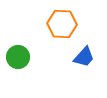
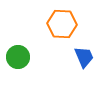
blue trapezoid: rotated 65 degrees counterclockwise
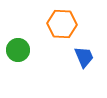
green circle: moved 7 px up
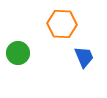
green circle: moved 3 px down
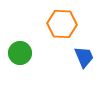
green circle: moved 2 px right
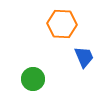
green circle: moved 13 px right, 26 px down
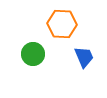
green circle: moved 25 px up
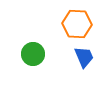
orange hexagon: moved 15 px right
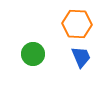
blue trapezoid: moved 3 px left
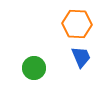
green circle: moved 1 px right, 14 px down
